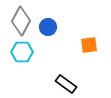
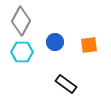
blue circle: moved 7 px right, 15 px down
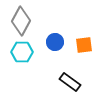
orange square: moved 5 px left
black rectangle: moved 4 px right, 2 px up
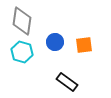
gray diamond: moved 1 px right; rotated 20 degrees counterclockwise
cyan hexagon: rotated 15 degrees clockwise
black rectangle: moved 3 px left
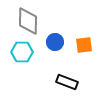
gray diamond: moved 6 px right; rotated 8 degrees counterclockwise
cyan hexagon: rotated 15 degrees counterclockwise
black rectangle: rotated 15 degrees counterclockwise
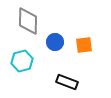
cyan hexagon: moved 9 px down; rotated 15 degrees counterclockwise
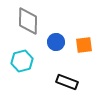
blue circle: moved 1 px right
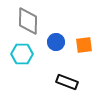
cyan hexagon: moved 7 px up; rotated 15 degrees clockwise
